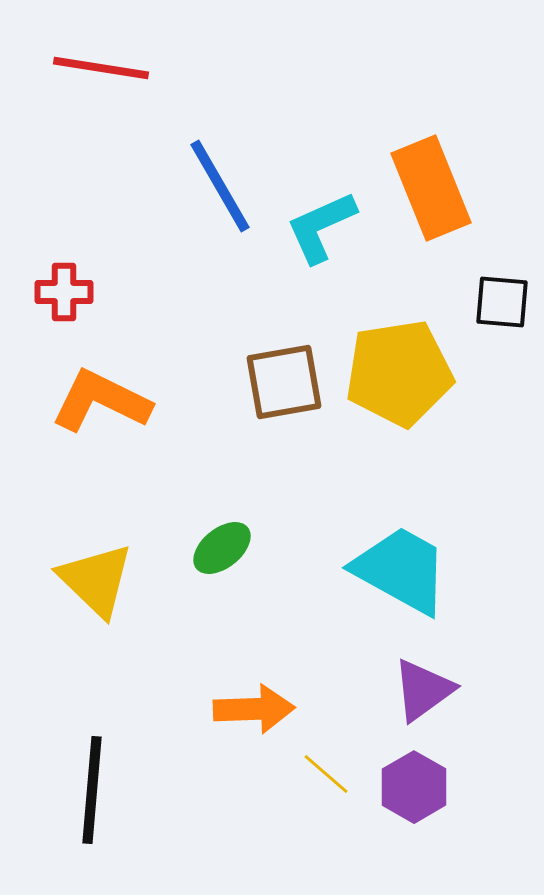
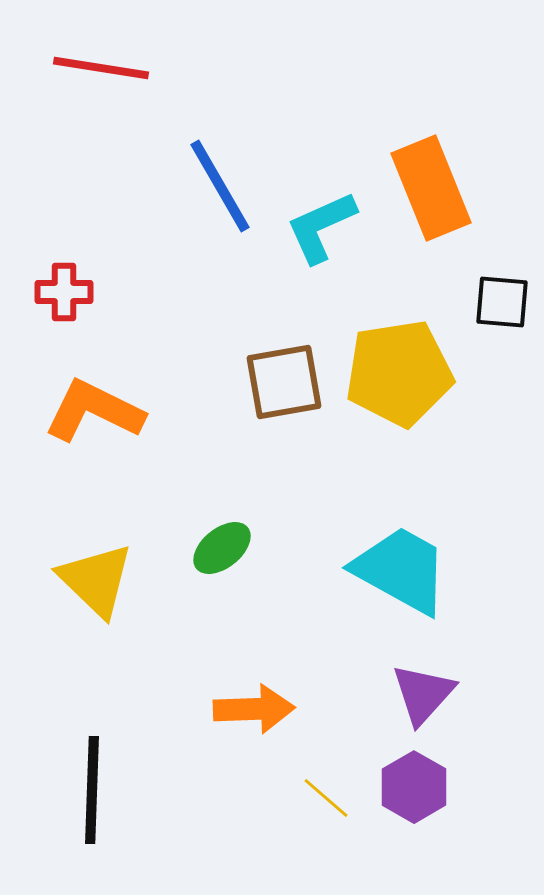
orange L-shape: moved 7 px left, 10 px down
purple triangle: moved 4 px down; rotated 12 degrees counterclockwise
yellow line: moved 24 px down
black line: rotated 3 degrees counterclockwise
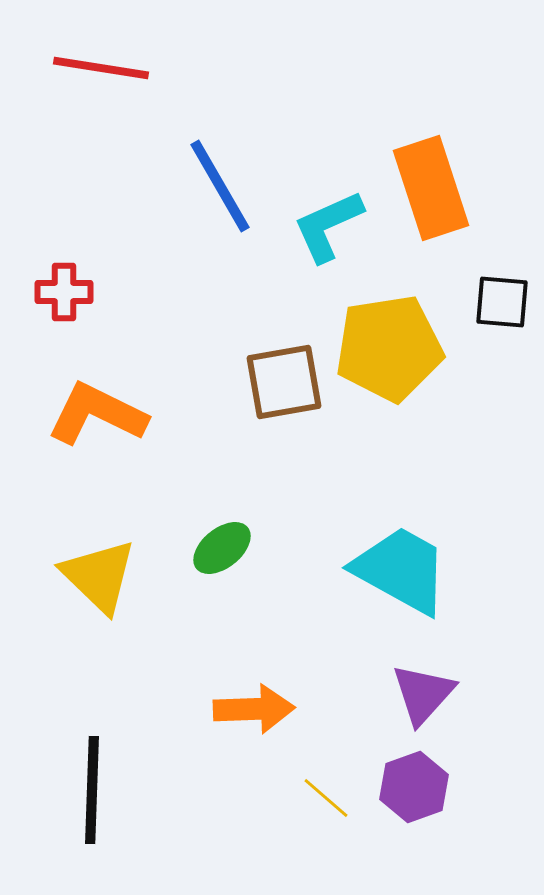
orange rectangle: rotated 4 degrees clockwise
cyan L-shape: moved 7 px right, 1 px up
yellow pentagon: moved 10 px left, 25 px up
orange L-shape: moved 3 px right, 3 px down
yellow triangle: moved 3 px right, 4 px up
purple hexagon: rotated 10 degrees clockwise
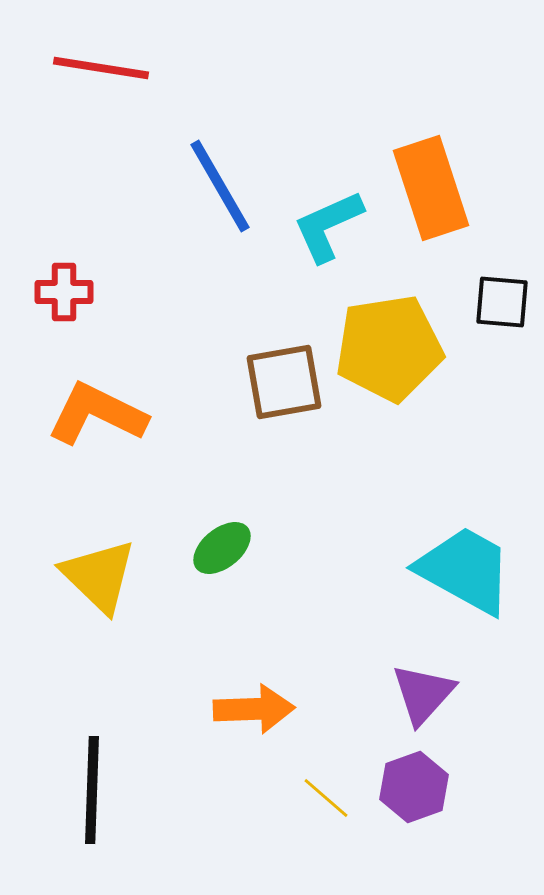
cyan trapezoid: moved 64 px right
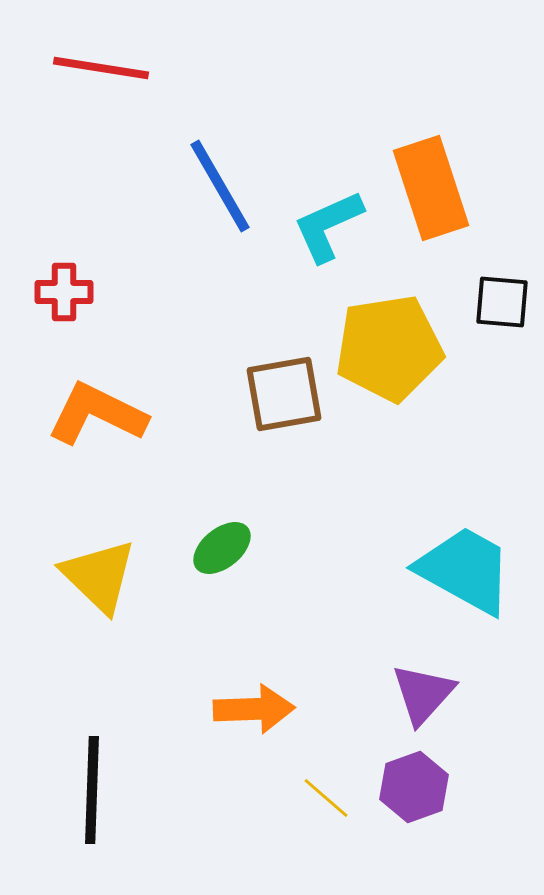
brown square: moved 12 px down
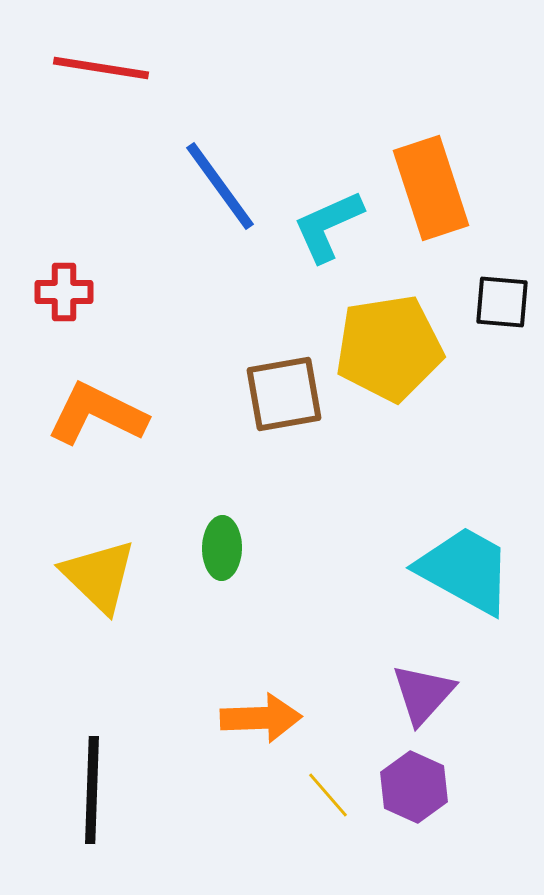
blue line: rotated 6 degrees counterclockwise
green ellipse: rotated 50 degrees counterclockwise
orange arrow: moved 7 px right, 9 px down
purple hexagon: rotated 16 degrees counterclockwise
yellow line: moved 2 px right, 3 px up; rotated 8 degrees clockwise
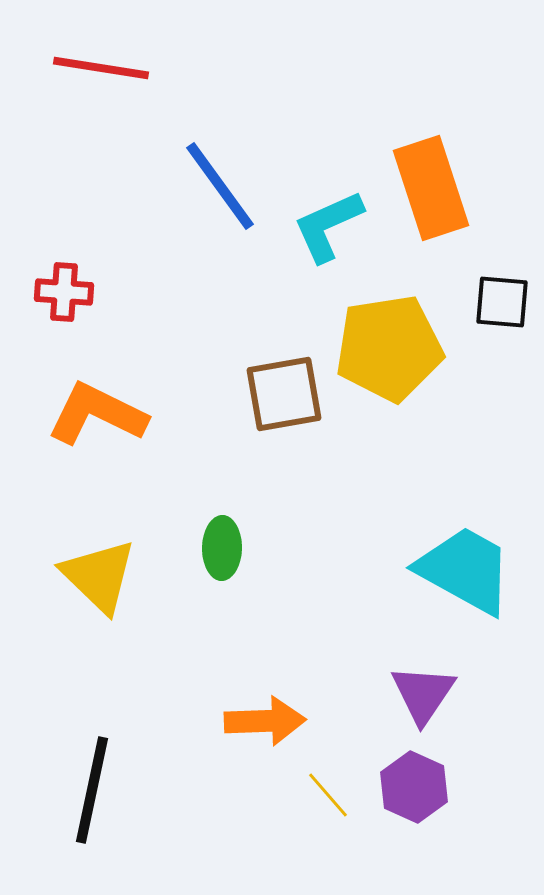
red cross: rotated 4 degrees clockwise
purple triangle: rotated 8 degrees counterclockwise
orange arrow: moved 4 px right, 3 px down
black line: rotated 10 degrees clockwise
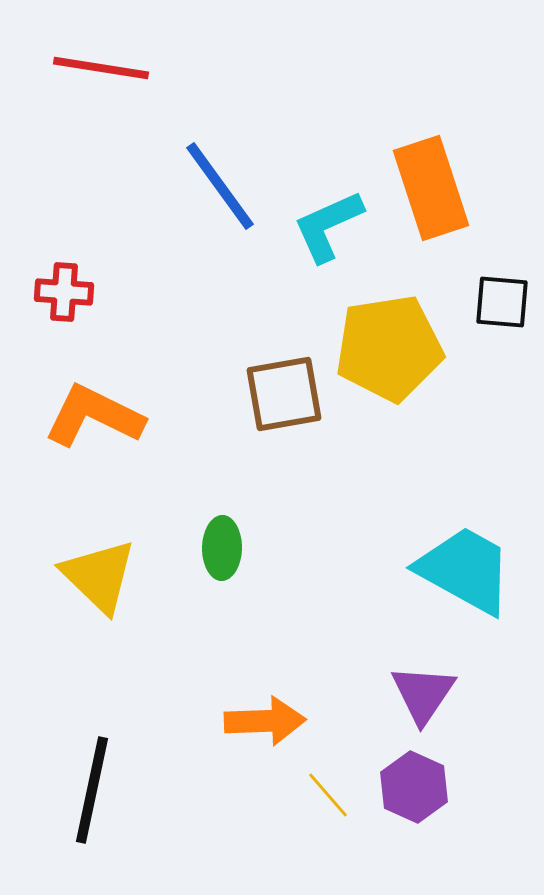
orange L-shape: moved 3 px left, 2 px down
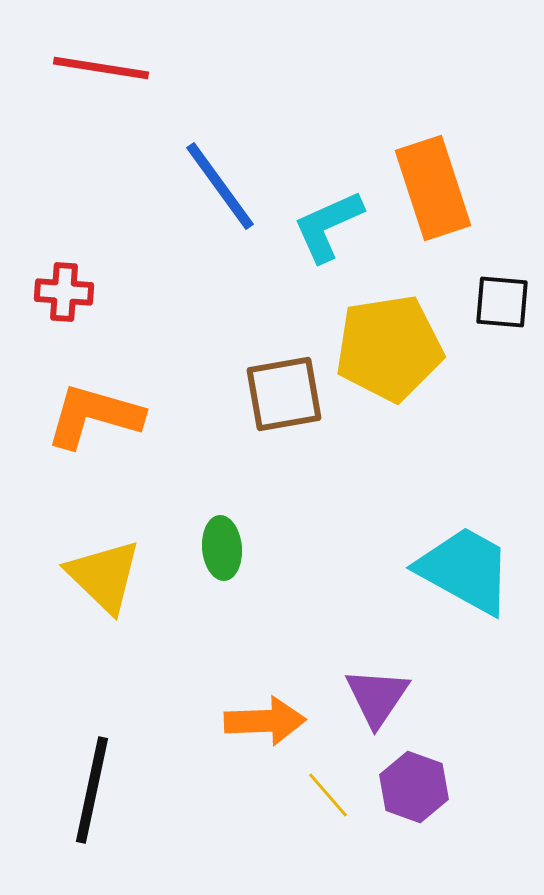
orange rectangle: moved 2 px right
orange L-shape: rotated 10 degrees counterclockwise
green ellipse: rotated 6 degrees counterclockwise
yellow triangle: moved 5 px right
purple triangle: moved 46 px left, 3 px down
purple hexagon: rotated 4 degrees counterclockwise
